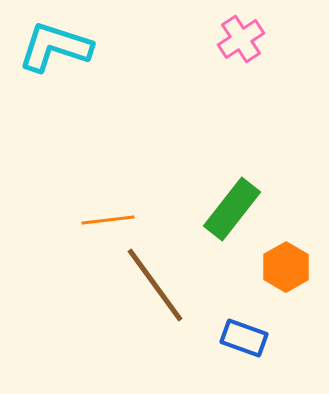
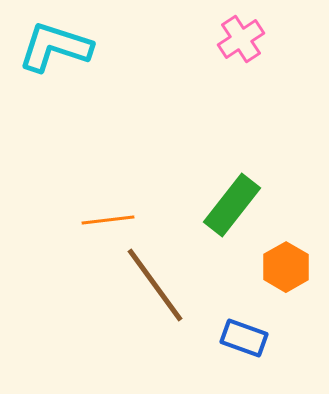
green rectangle: moved 4 px up
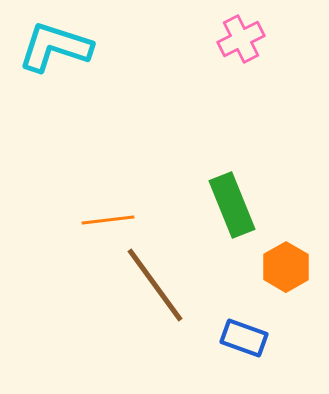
pink cross: rotated 6 degrees clockwise
green rectangle: rotated 60 degrees counterclockwise
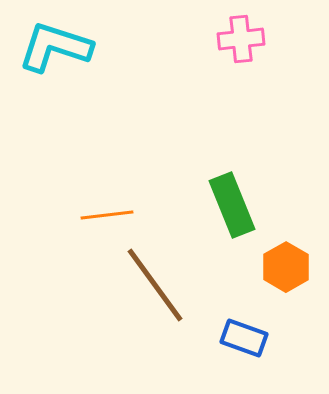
pink cross: rotated 21 degrees clockwise
orange line: moved 1 px left, 5 px up
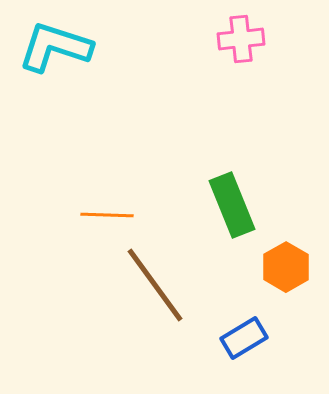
orange line: rotated 9 degrees clockwise
blue rectangle: rotated 51 degrees counterclockwise
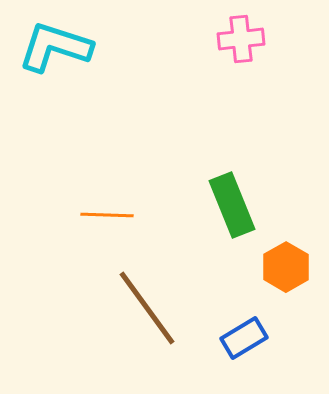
brown line: moved 8 px left, 23 px down
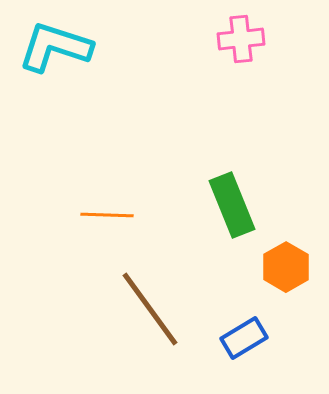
brown line: moved 3 px right, 1 px down
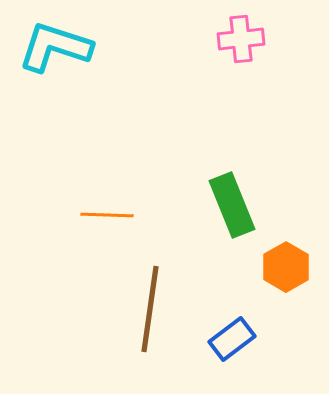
brown line: rotated 44 degrees clockwise
blue rectangle: moved 12 px left, 1 px down; rotated 6 degrees counterclockwise
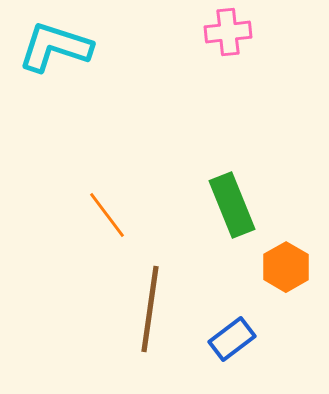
pink cross: moved 13 px left, 7 px up
orange line: rotated 51 degrees clockwise
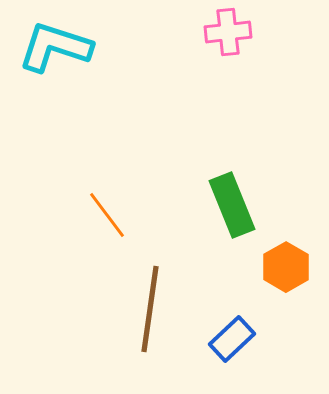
blue rectangle: rotated 6 degrees counterclockwise
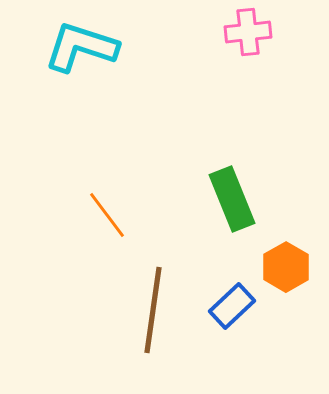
pink cross: moved 20 px right
cyan L-shape: moved 26 px right
green rectangle: moved 6 px up
brown line: moved 3 px right, 1 px down
blue rectangle: moved 33 px up
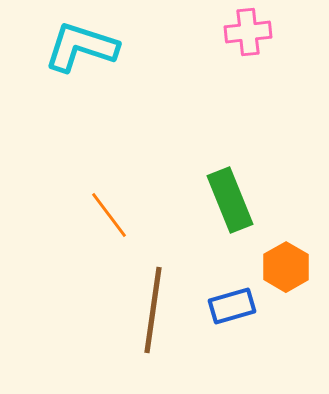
green rectangle: moved 2 px left, 1 px down
orange line: moved 2 px right
blue rectangle: rotated 27 degrees clockwise
